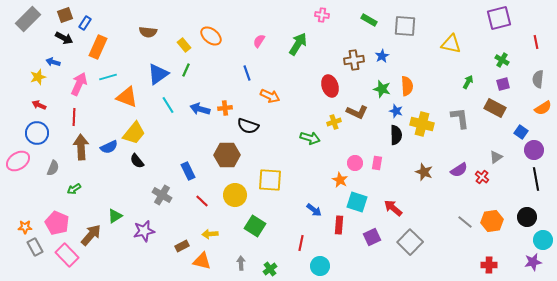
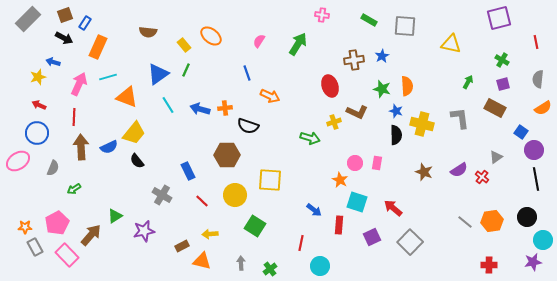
pink pentagon at (57, 223): rotated 20 degrees clockwise
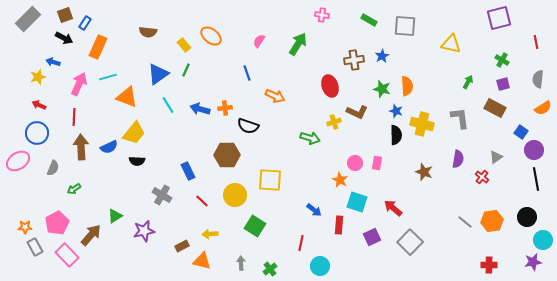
orange arrow at (270, 96): moved 5 px right
black semicircle at (137, 161): rotated 49 degrees counterclockwise
purple semicircle at (459, 170): moved 1 px left, 11 px up; rotated 48 degrees counterclockwise
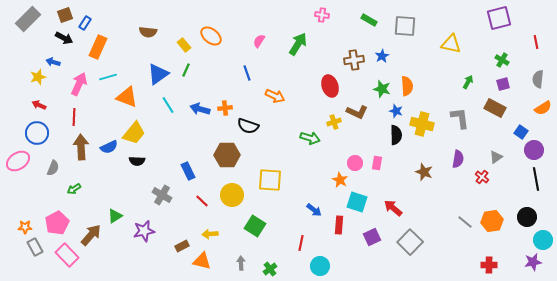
yellow circle at (235, 195): moved 3 px left
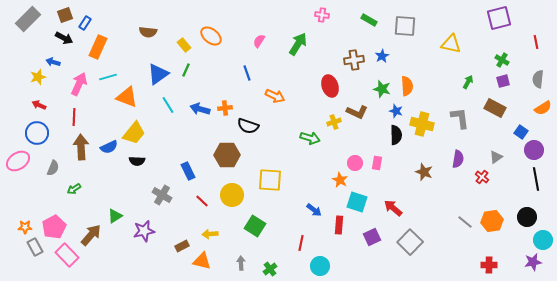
purple square at (503, 84): moved 3 px up
pink pentagon at (57, 223): moved 3 px left, 4 px down
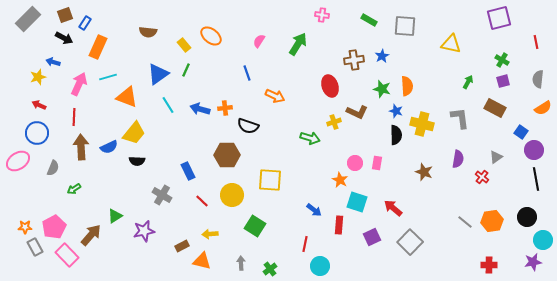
red line at (301, 243): moved 4 px right, 1 px down
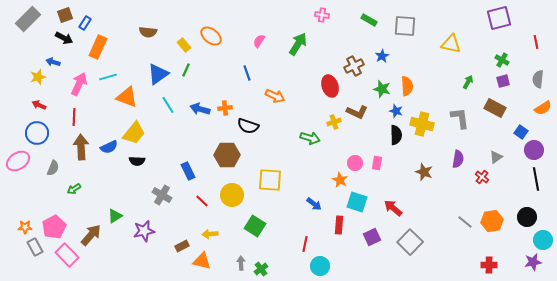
brown cross at (354, 60): moved 6 px down; rotated 18 degrees counterclockwise
blue arrow at (314, 210): moved 6 px up
green cross at (270, 269): moved 9 px left
